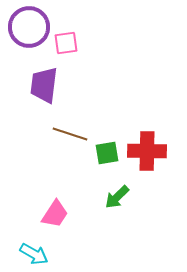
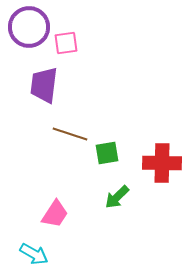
red cross: moved 15 px right, 12 px down
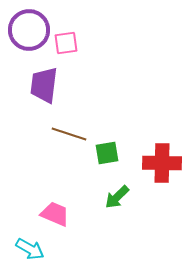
purple circle: moved 3 px down
brown line: moved 1 px left
pink trapezoid: rotated 100 degrees counterclockwise
cyan arrow: moved 4 px left, 5 px up
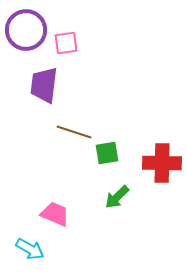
purple circle: moved 3 px left
brown line: moved 5 px right, 2 px up
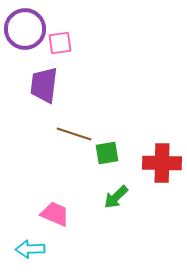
purple circle: moved 1 px left, 1 px up
pink square: moved 6 px left
brown line: moved 2 px down
green arrow: moved 1 px left
cyan arrow: rotated 148 degrees clockwise
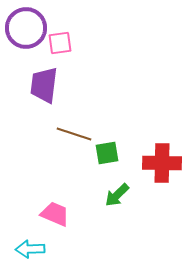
purple circle: moved 1 px right, 1 px up
green arrow: moved 1 px right, 2 px up
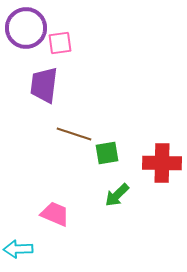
cyan arrow: moved 12 px left
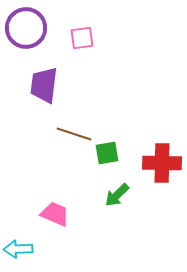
pink square: moved 22 px right, 5 px up
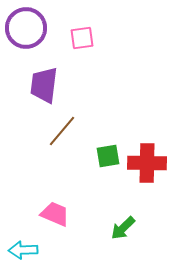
brown line: moved 12 px left, 3 px up; rotated 68 degrees counterclockwise
green square: moved 1 px right, 3 px down
red cross: moved 15 px left
green arrow: moved 6 px right, 33 px down
cyan arrow: moved 5 px right, 1 px down
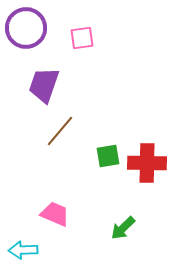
purple trapezoid: rotated 12 degrees clockwise
brown line: moved 2 px left
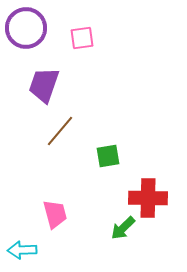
red cross: moved 1 px right, 35 px down
pink trapezoid: rotated 52 degrees clockwise
cyan arrow: moved 1 px left
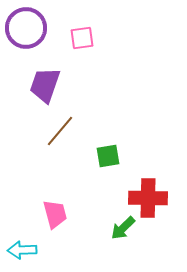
purple trapezoid: moved 1 px right
